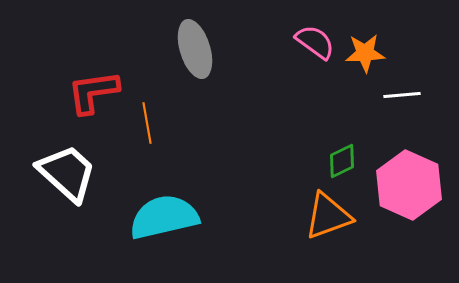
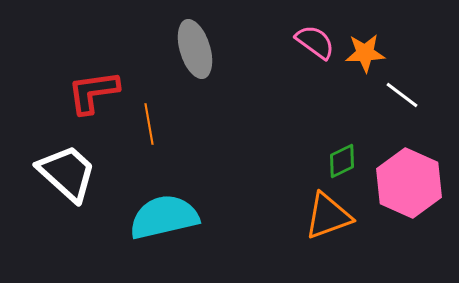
white line: rotated 42 degrees clockwise
orange line: moved 2 px right, 1 px down
pink hexagon: moved 2 px up
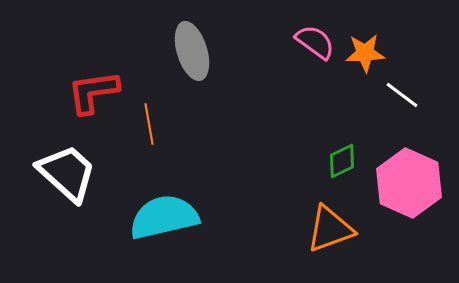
gray ellipse: moved 3 px left, 2 px down
orange triangle: moved 2 px right, 13 px down
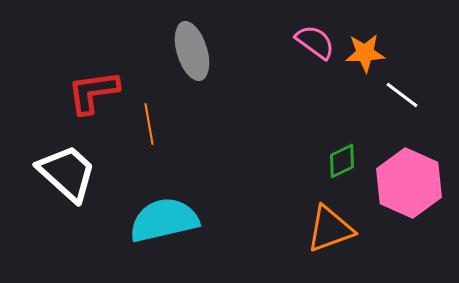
cyan semicircle: moved 3 px down
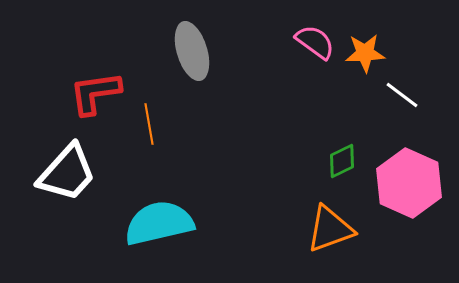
red L-shape: moved 2 px right, 1 px down
white trapezoid: rotated 90 degrees clockwise
cyan semicircle: moved 5 px left, 3 px down
